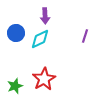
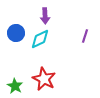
red star: rotated 15 degrees counterclockwise
green star: rotated 21 degrees counterclockwise
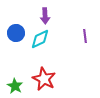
purple line: rotated 24 degrees counterclockwise
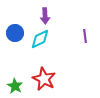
blue circle: moved 1 px left
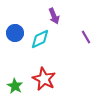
purple arrow: moved 9 px right; rotated 21 degrees counterclockwise
purple line: moved 1 px right, 1 px down; rotated 24 degrees counterclockwise
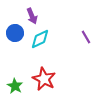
purple arrow: moved 22 px left
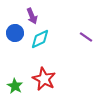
purple line: rotated 24 degrees counterclockwise
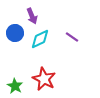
purple line: moved 14 px left
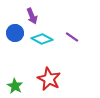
cyan diamond: moved 2 px right; rotated 55 degrees clockwise
red star: moved 5 px right
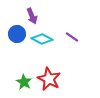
blue circle: moved 2 px right, 1 px down
green star: moved 9 px right, 4 px up
